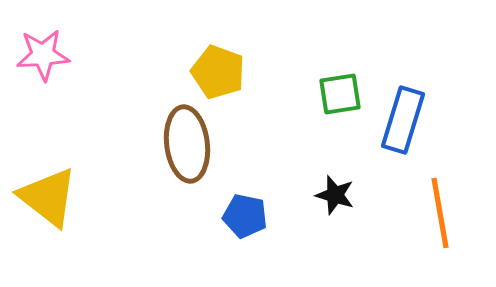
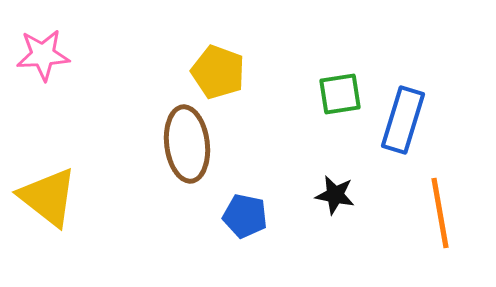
black star: rotated 6 degrees counterclockwise
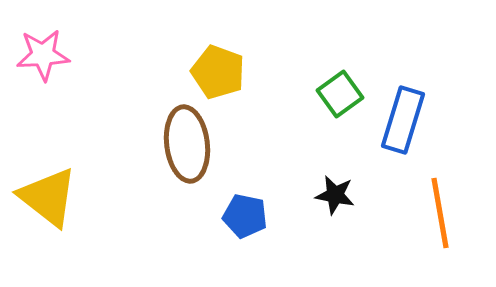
green square: rotated 27 degrees counterclockwise
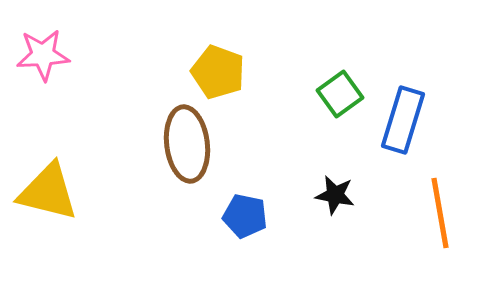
yellow triangle: moved 5 px up; rotated 24 degrees counterclockwise
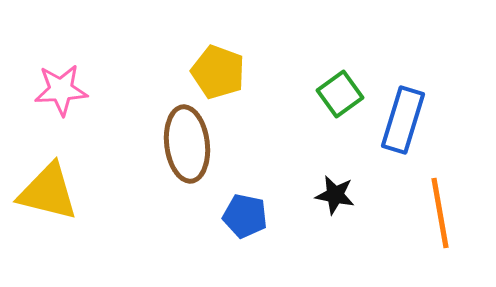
pink star: moved 18 px right, 35 px down
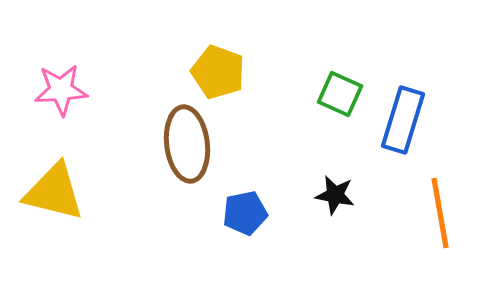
green square: rotated 30 degrees counterclockwise
yellow triangle: moved 6 px right
blue pentagon: moved 3 px up; rotated 24 degrees counterclockwise
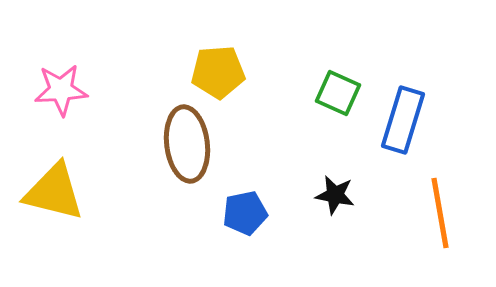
yellow pentagon: rotated 24 degrees counterclockwise
green square: moved 2 px left, 1 px up
